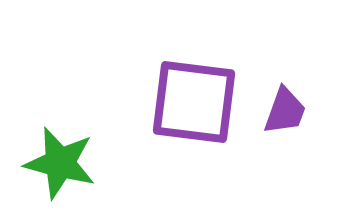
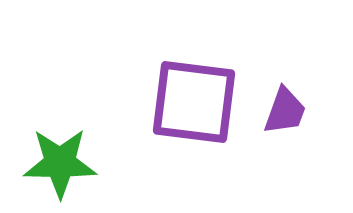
green star: rotated 14 degrees counterclockwise
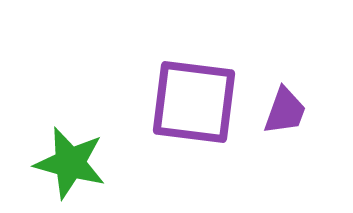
green star: moved 10 px right; rotated 14 degrees clockwise
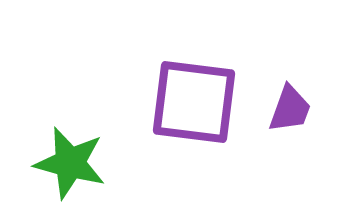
purple trapezoid: moved 5 px right, 2 px up
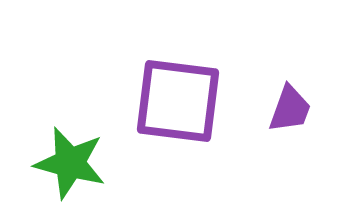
purple square: moved 16 px left, 1 px up
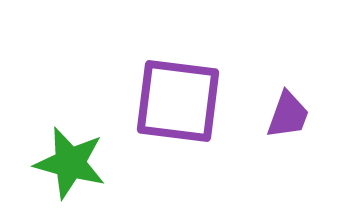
purple trapezoid: moved 2 px left, 6 px down
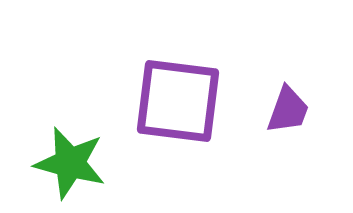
purple trapezoid: moved 5 px up
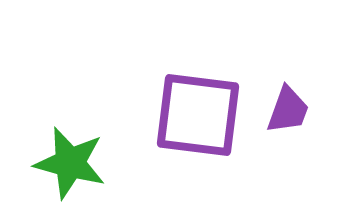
purple square: moved 20 px right, 14 px down
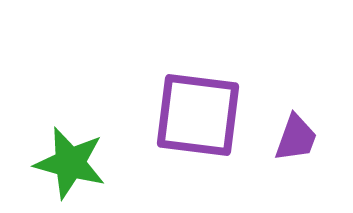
purple trapezoid: moved 8 px right, 28 px down
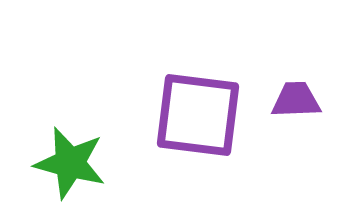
purple trapezoid: moved 38 px up; rotated 112 degrees counterclockwise
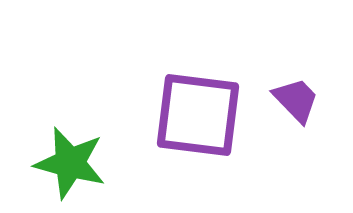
purple trapezoid: rotated 48 degrees clockwise
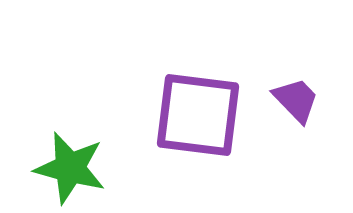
green star: moved 5 px down
